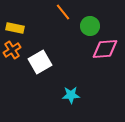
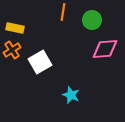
orange line: rotated 48 degrees clockwise
green circle: moved 2 px right, 6 px up
cyan star: rotated 24 degrees clockwise
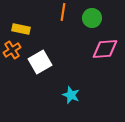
green circle: moved 2 px up
yellow rectangle: moved 6 px right, 1 px down
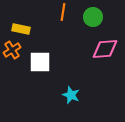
green circle: moved 1 px right, 1 px up
white square: rotated 30 degrees clockwise
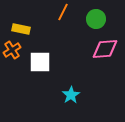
orange line: rotated 18 degrees clockwise
green circle: moved 3 px right, 2 px down
cyan star: rotated 18 degrees clockwise
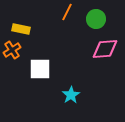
orange line: moved 4 px right
white square: moved 7 px down
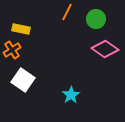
pink diamond: rotated 40 degrees clockwise
white square: moved 17 px left, 11 px down; rotated 35 degrees clockwise
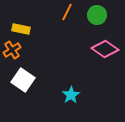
green circle: moved 1 px right, 4 px up
